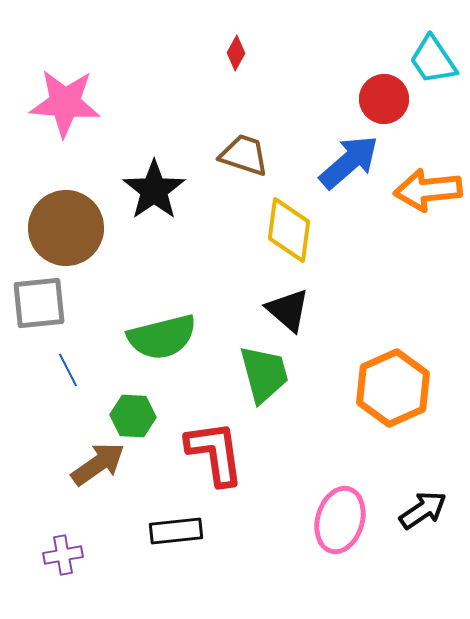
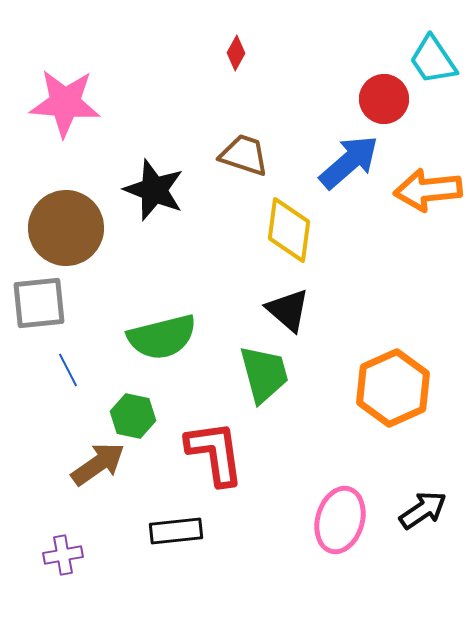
black star: rotated 16 degrees counterclockwise
green hexagon: rotated 9 degrees clockwise
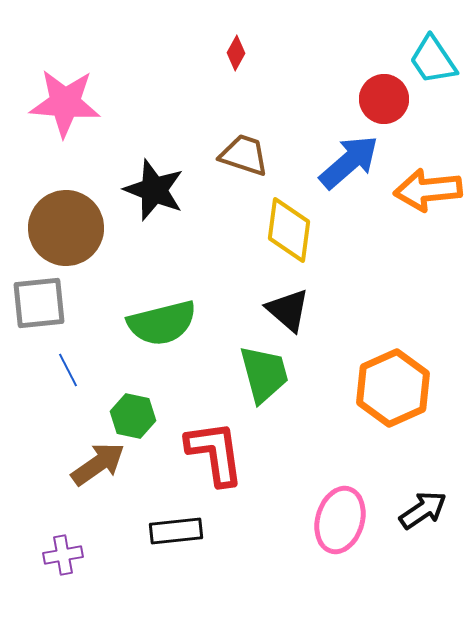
green semicircle: moved 14 px up
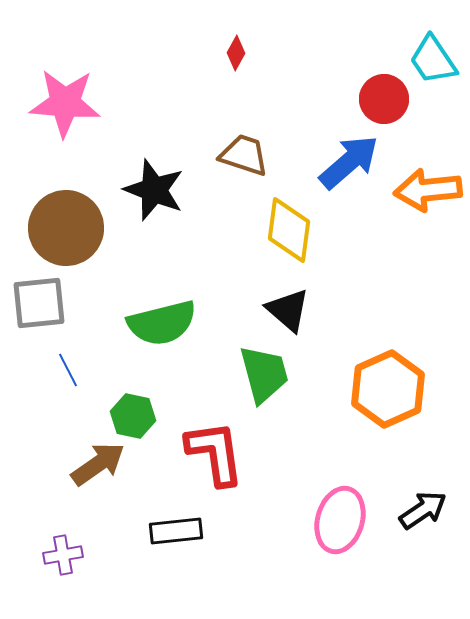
orange hexagon: moved 5 px left, 1 px down
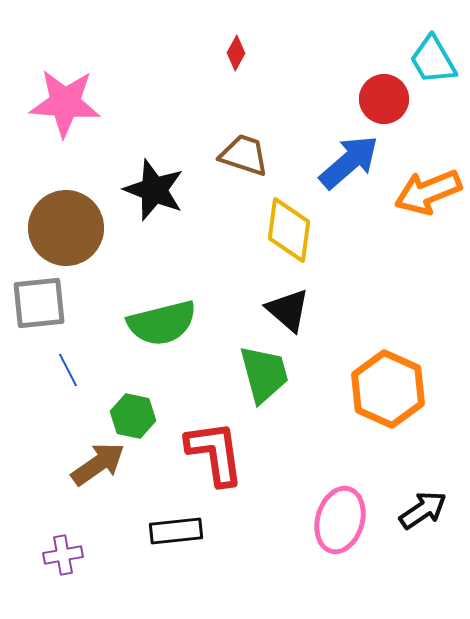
cyan trapezoid: rotated 4 degrees clockwise
orange arrow: moved 2 px down; rotated 16 degrees counterclockwise
orange hexagon: rotated 12 degrees counterclockwise
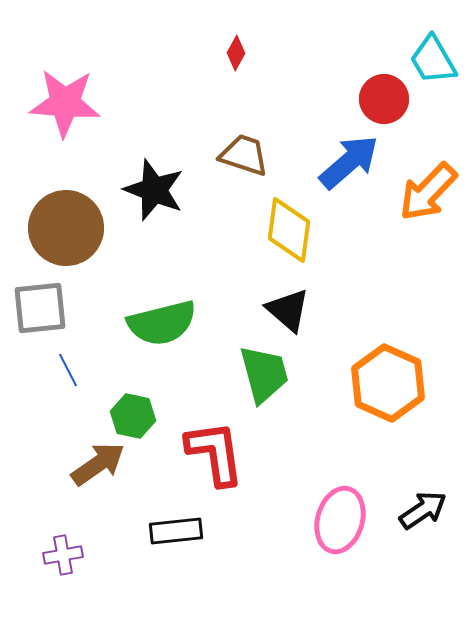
orange arrow: rotated 24 degrees counterclockwise
gray square: moved 1 px right, 5 px down
orange hexagon: moved 6 px up
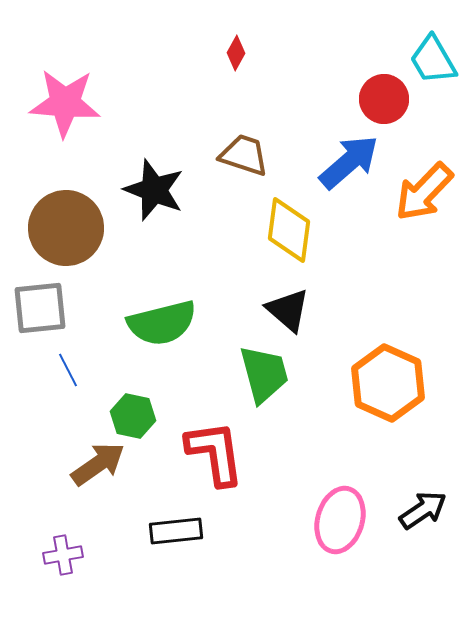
orange arrow: moved 4 px left
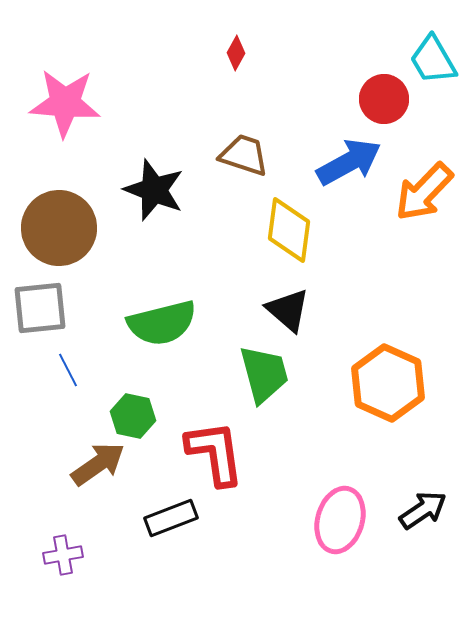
blue arrow: rotated 12 degrees clockwise
brown circle: moved 7 px left
black rectangle: moved 5 px left, 13 px up; rotated 15 degrees counterclockwise
